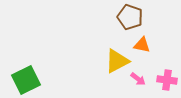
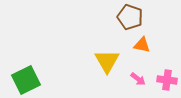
yellow triangle: moved 10 px left; rotated 32 degrees counterclockwise
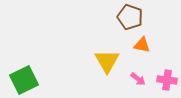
green square: moved 2 px left
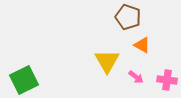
brown pentagon: moved 2 px left
orange triangle: rotated 18 degrees clockwise
pink arrow: moved 2 px left, 2 px up
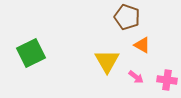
brown pentagon: moved 1 px left
green square: moved 7 px right, 27 px up
